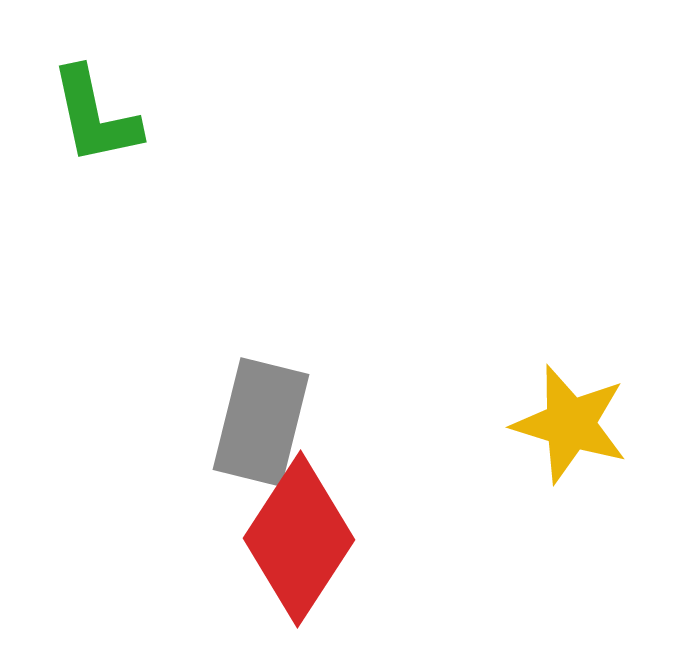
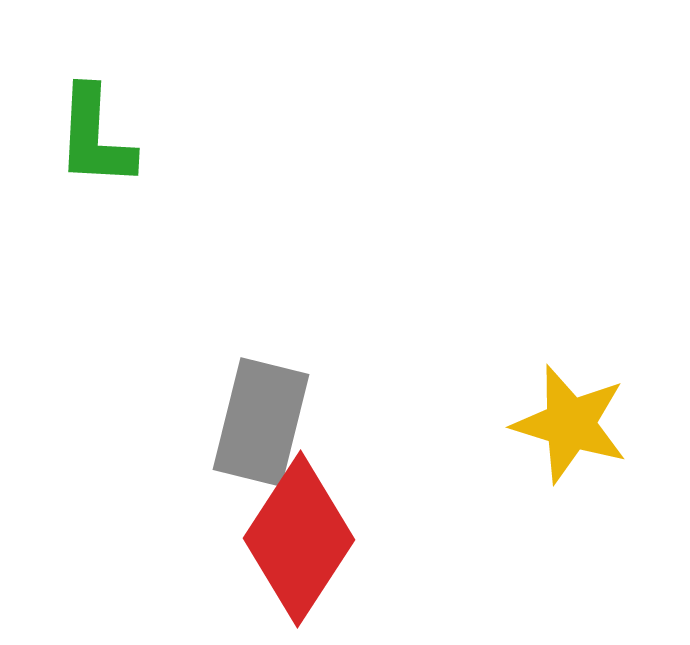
green L-shape: moved 21 px down; rotated 15 degrees clockwise
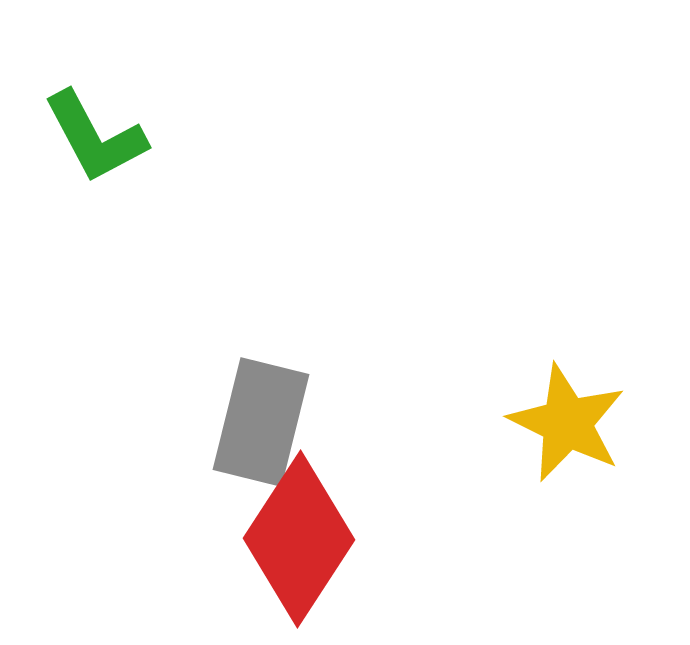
green L-shape: rotated 31 degrees counterclockwise
yellow star: moved 3 px left, 1 px up; rotated 9 degrees clockwise
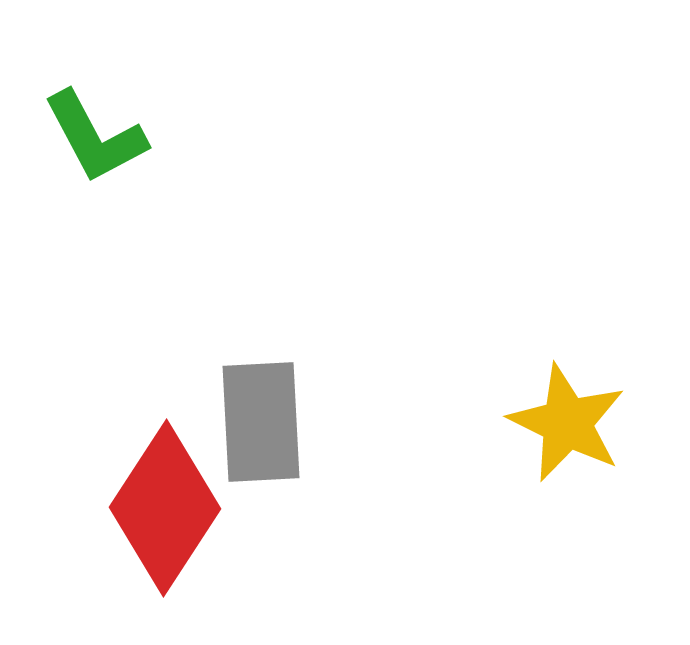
gray rectangle: rotated 17 degrees counterclockwise
red diamond: moved 134 px left, 31 px up
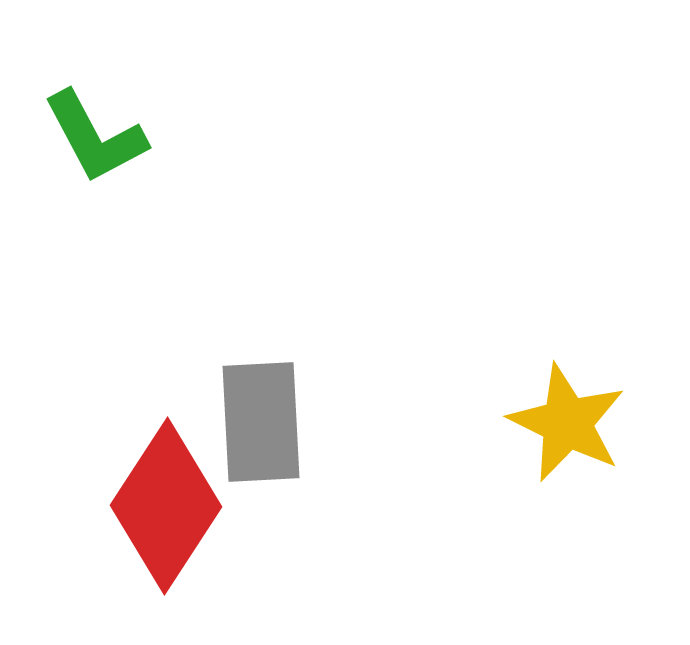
red diamond: moved 1 px right, 2 px up
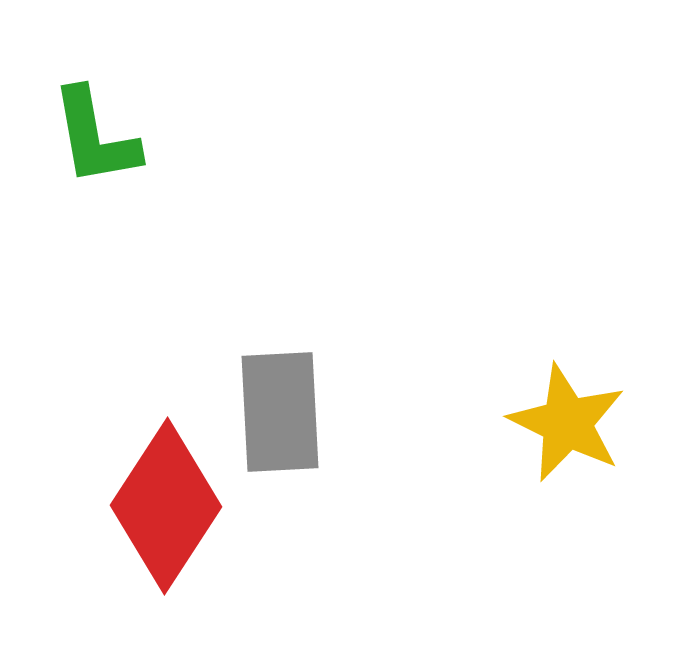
green L-shape: rotated 18 degrees clockwise
gray rectangle: moved 19 px right, 10 px up
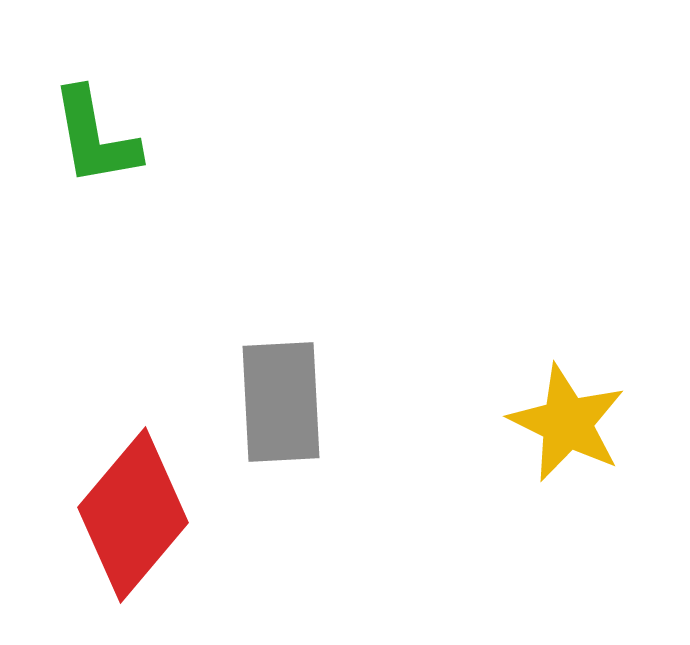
gray rectangle: moved 1 px right, 10 px up
red diamond: moved 33 px left, 9 px down; rotated 7 degrees clockwise
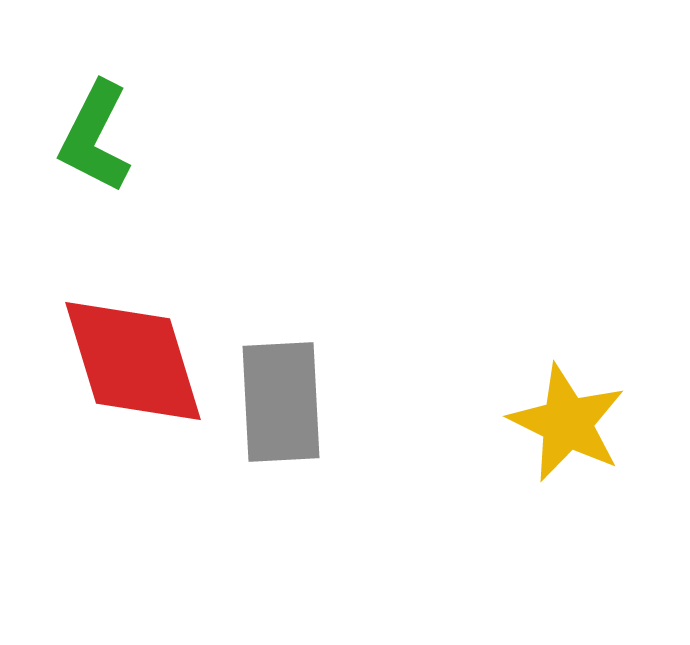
green L-shape: rotated 37 degrees clockwise
red diamond: moved 154 px up; rotated 57 degrees counterclockwise
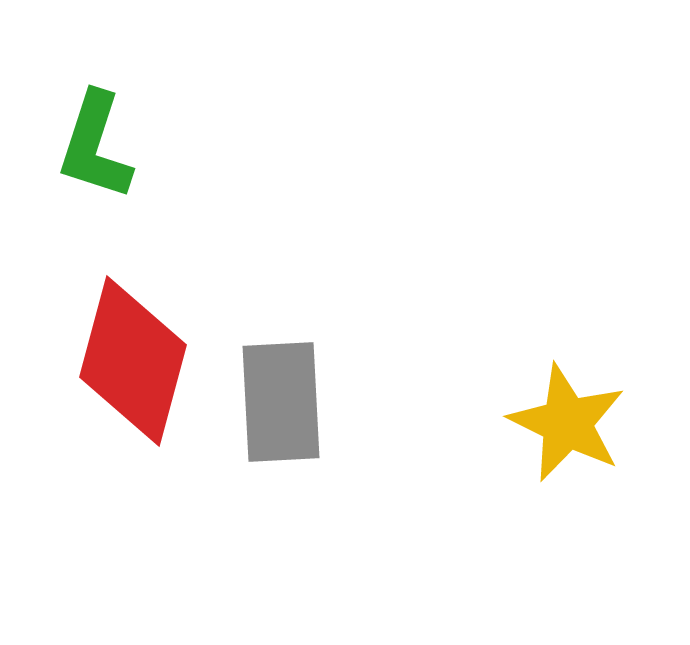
green L-shape: moved 9 px down; rotated 9 degrees counterclockwise
red diamond: rotated 32 degrees clockwise
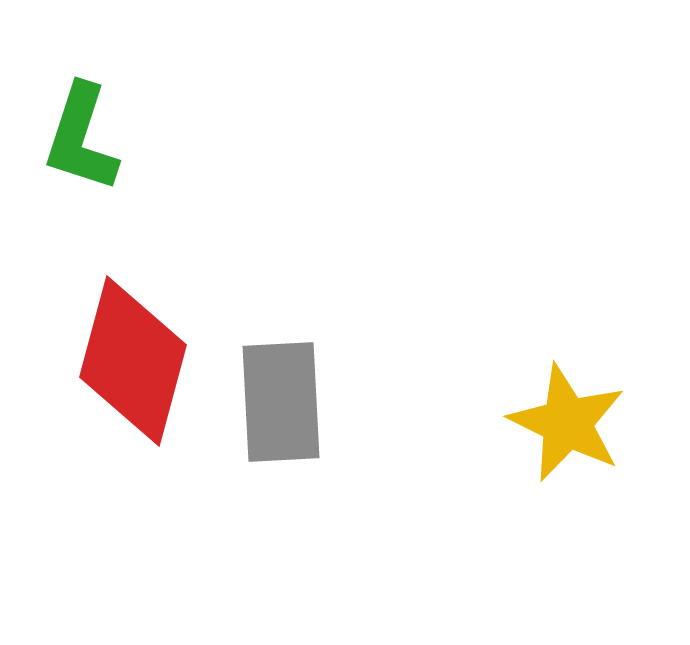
green L-shape: moved 14 px left, 8 px up
